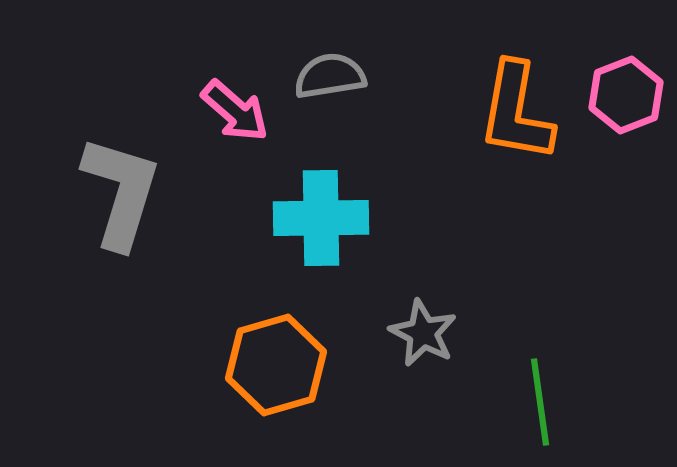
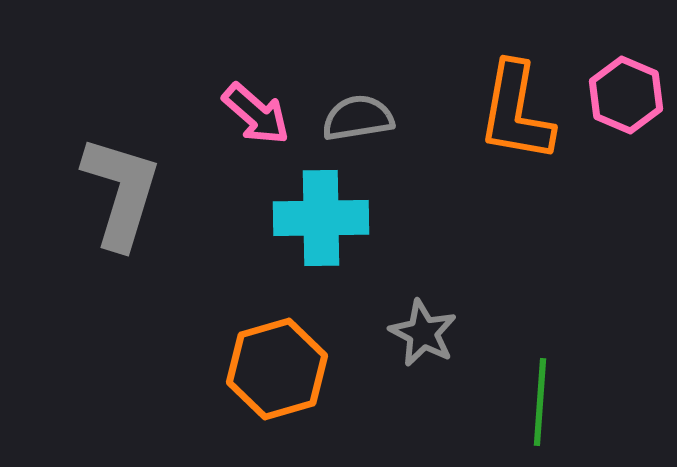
gray semicircle: moved 28 px right, 42 px down
pink hexagon: rotated 16 degrees counterclockwise
pink arrow: moved 21 px right, 3 px down
orange hexagon: moved 1 px right, 4 px down
green line: rotated 12 degrees clockwise
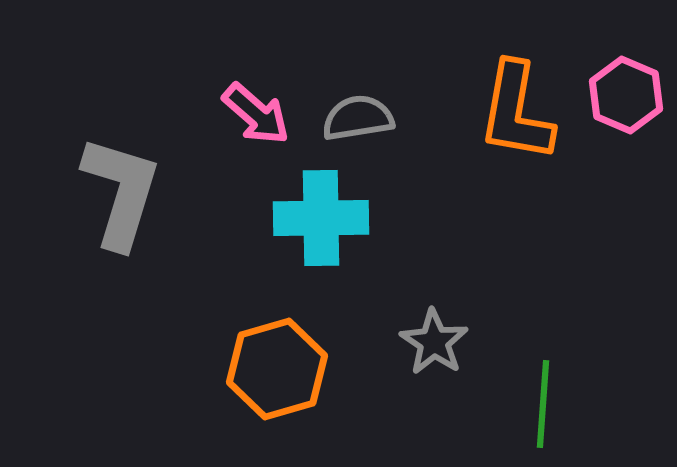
gray star: moved 11 px right, 9 px down; rotated 6 degrees clockwise
green line: moved 3 px right, 2 px down
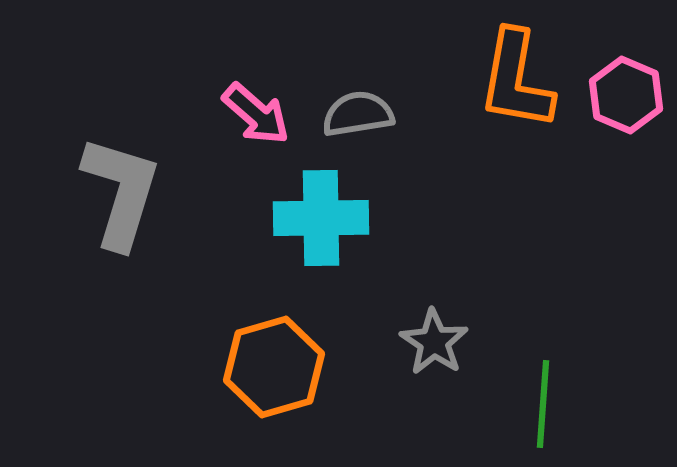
orange L-shape: moved 32 px up
gray semicircle: moved 4 px up
orange hexagon: moved 3 px left, 2 px up
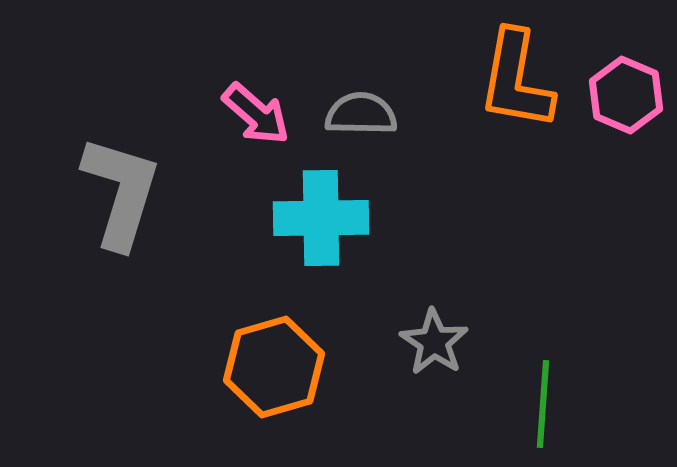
gray semicircle: moved 3 px right; rotated 10 degrees clockwise
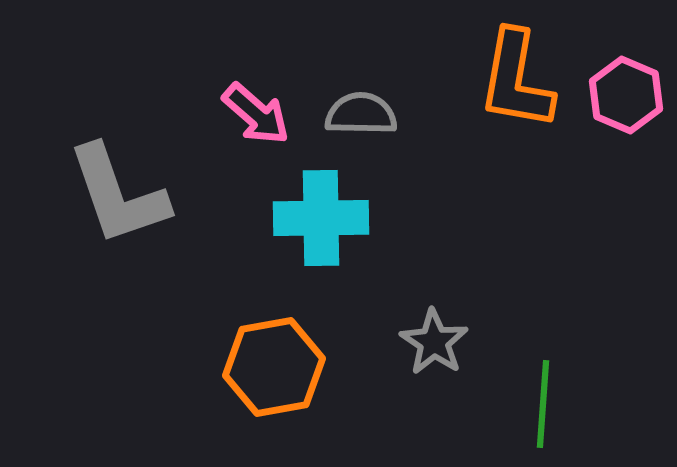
gray L-shape: moved 3 px left, 3 px down; rotated 144 degrees clockwise
orange hexagon: rotated 6 degrees clockwise
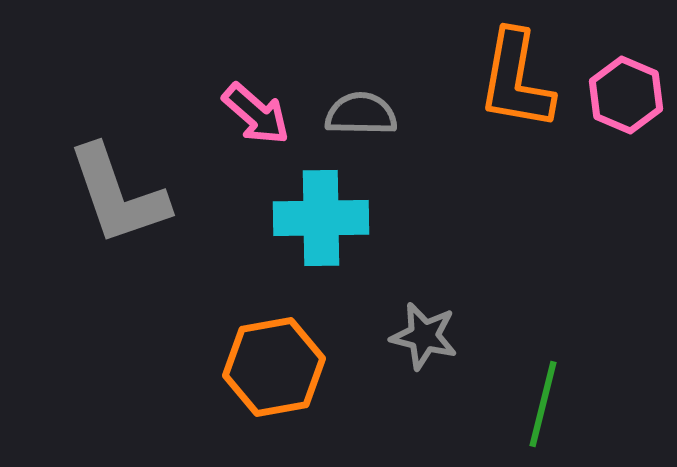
gray star: moved 10 px left, 6 px up; rotated 20 degrees counterclockwise
green line: rotated 10 degrees clockwise
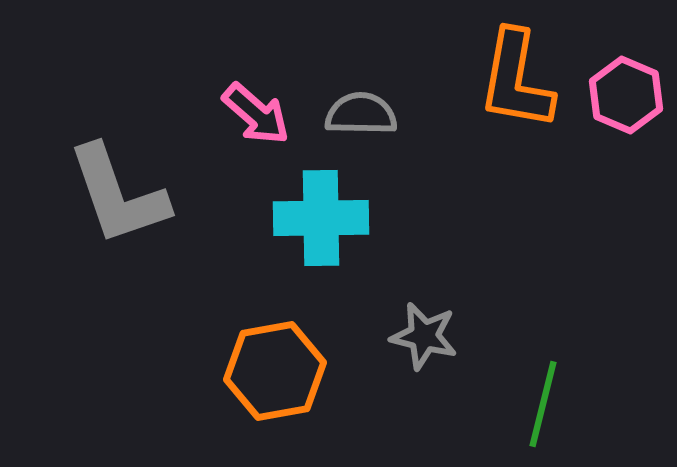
orange hexagon: moved 1 px right, 4 px down
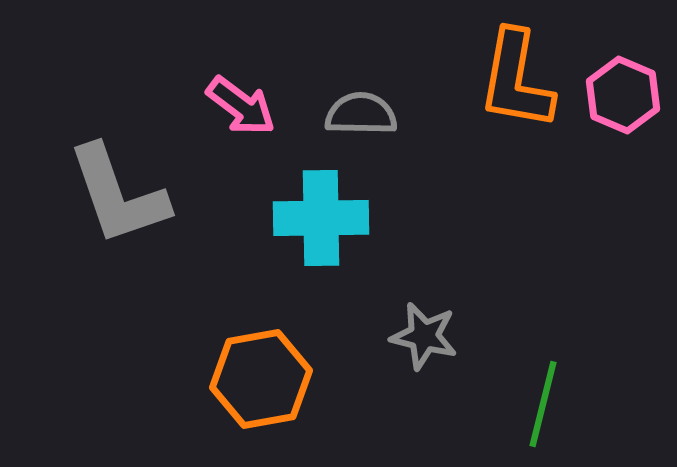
pink hexagon: moved 3 px left
pink arrow: moved 15 px left, 8 px up; rotated 4 degrees counterclockwise
orange hexagon: moved 14 px left, 8 px down
